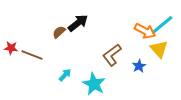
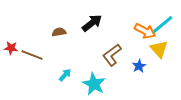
black arrow: moved 14 px right
brown semicircle: rotated 32 degrees clockwise
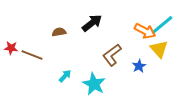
cyan arrow: moved 1 px down
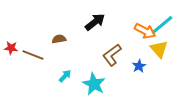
black arrow: moved 3 px right, 1 px up
brown semicircle: moved 7 px down
brown line: moved 1 px right
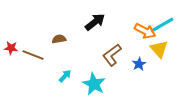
cyan line: rotated 10 degrees clockwise
blue star: moved 2 px up
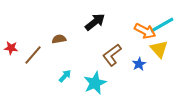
brown line: rotated 70 degrees counterclockwise
cyan star: moved 1 px right, 1 px up; rotated 20 degrees clockwise
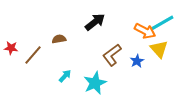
cyan line: moved 2 px up
blue star: moved 2 px left, 3 px up
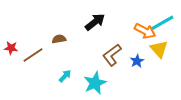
brown line: rotated 15 degrees clockwise
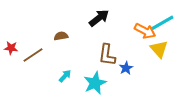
black arrow: moved 4 px right, 4 px up
brown semicircle: moved 2 px right, 3 px up
brown L-shape: moved 5 px left; rotated 45 degrees counterclockwise
blue star: moved 11 px left, 7 px down
